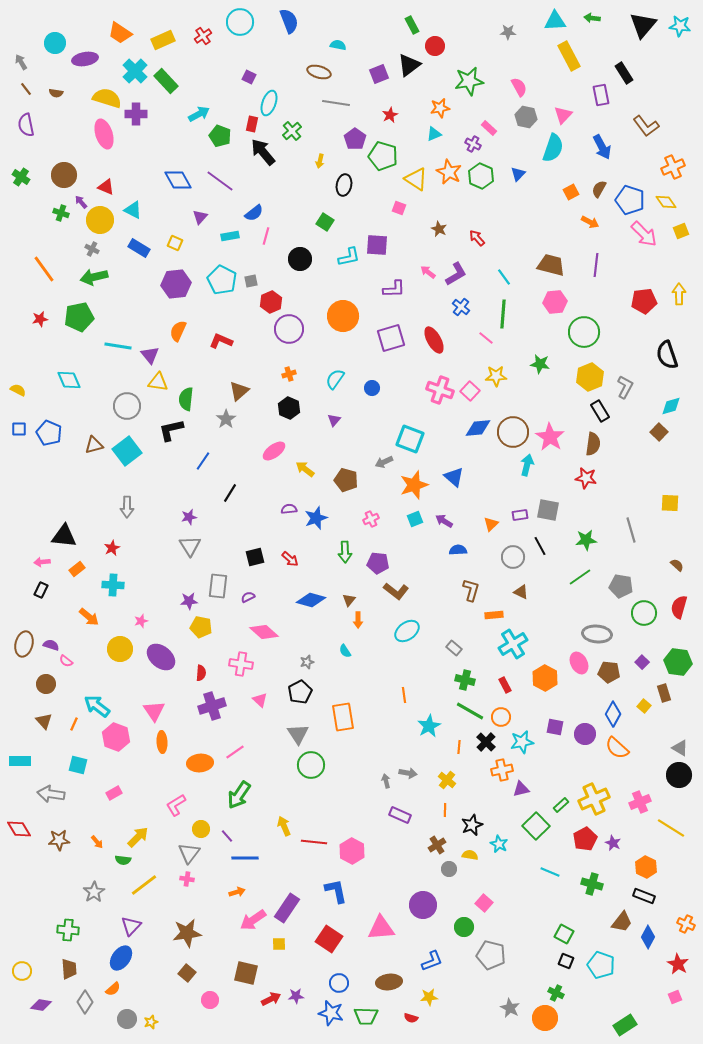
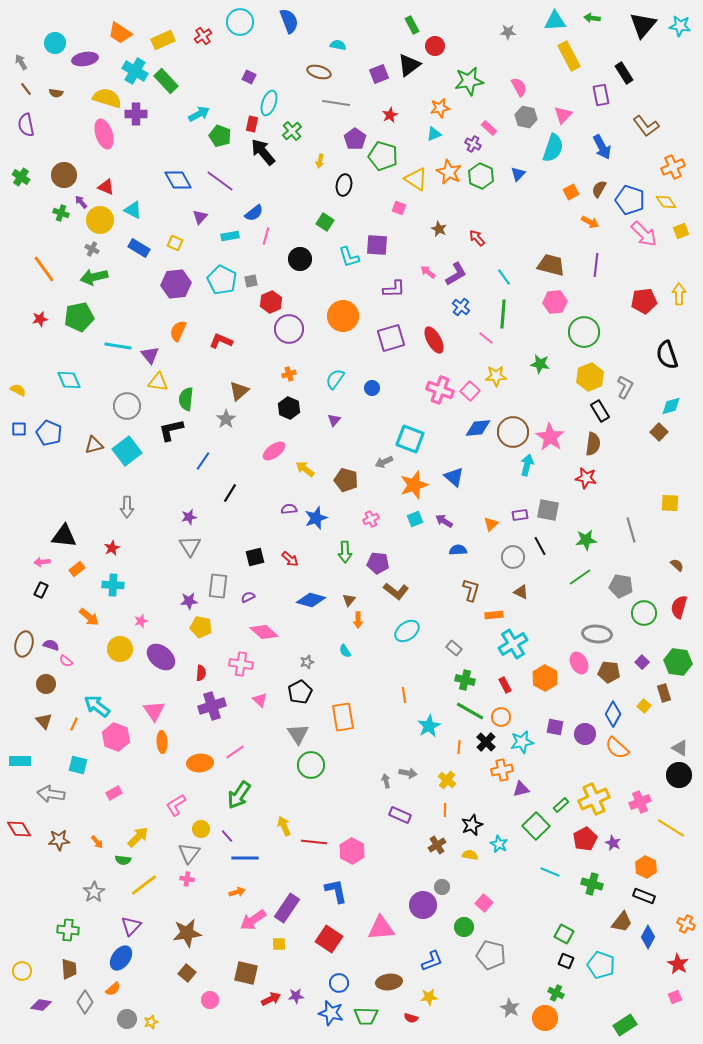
cyan cross at (135, 71): rotated 15 degrees counterclockwise
cyan L-shape at (349, 257): rotated 85 degrees clockwise
gray circle at (449, 869): moved 7 px left, 18 px down
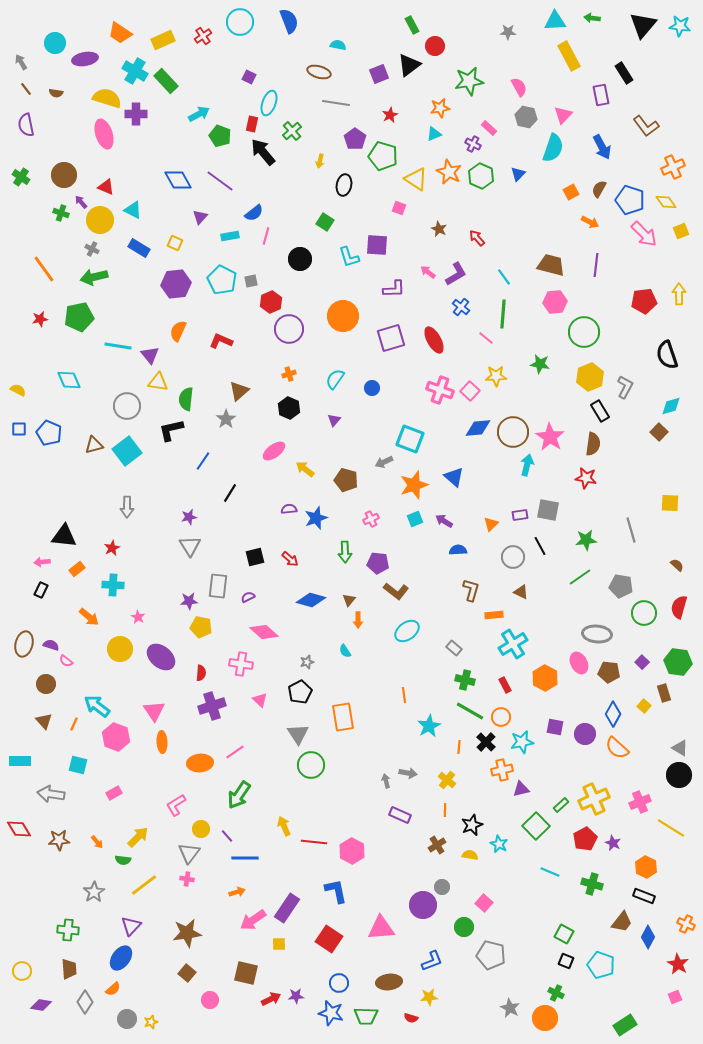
pink star at (141, 621): moved 3 px left, 4 px up; rotated 24 degrees counterclockwise
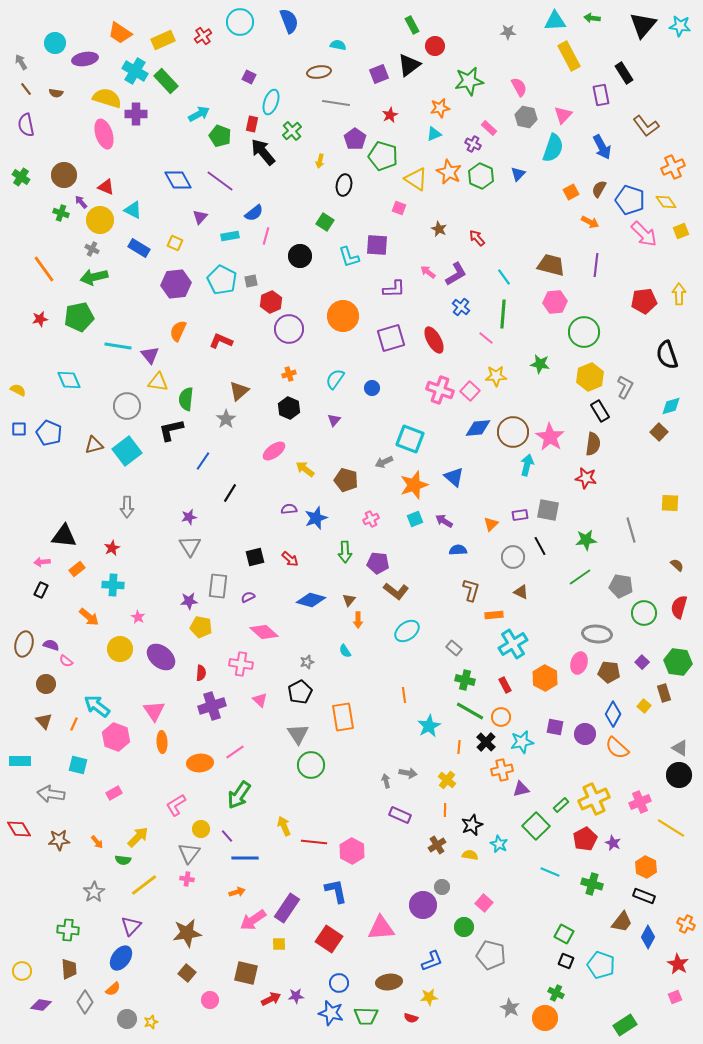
brown ellipse at (319, 72): rotated 25 degrees counterclockwise
cyan ellipse at (269, 103): moved 2 px right, 1 px up
black circle at (300, 259): moved 3 px up
pink ellipse at (579, 663): rotated 45 degrees clockwise
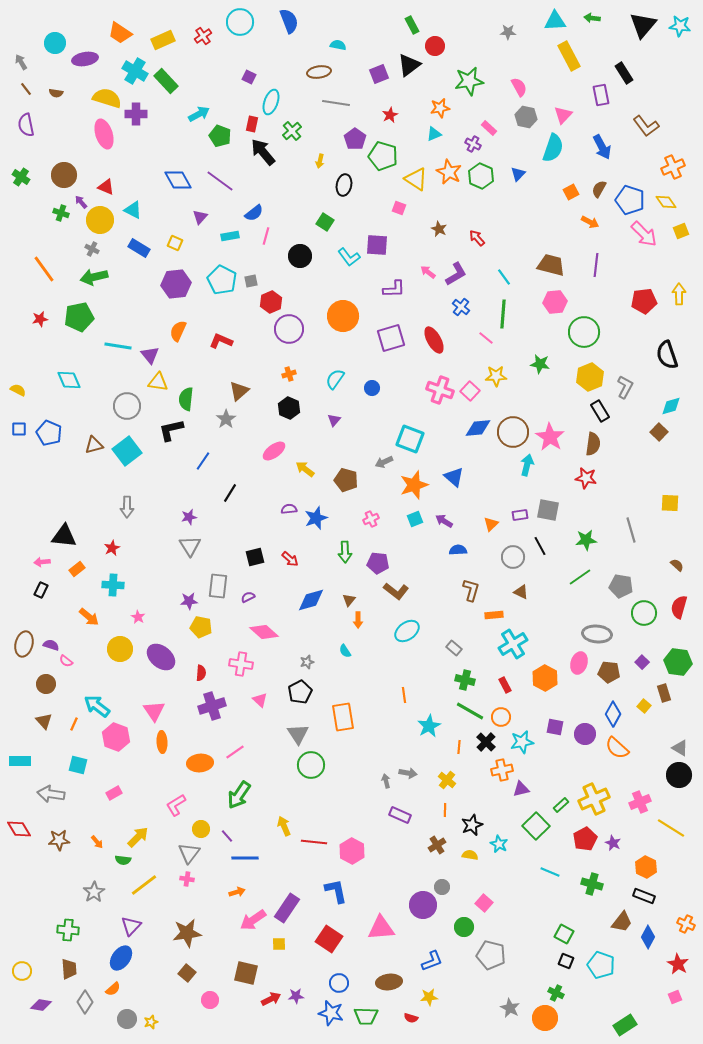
cyan L-shape at (349, 257): rotated 20 degrees counterclockwise
blue diamond at (311, 600): rotated 32 degrees counterclockwise
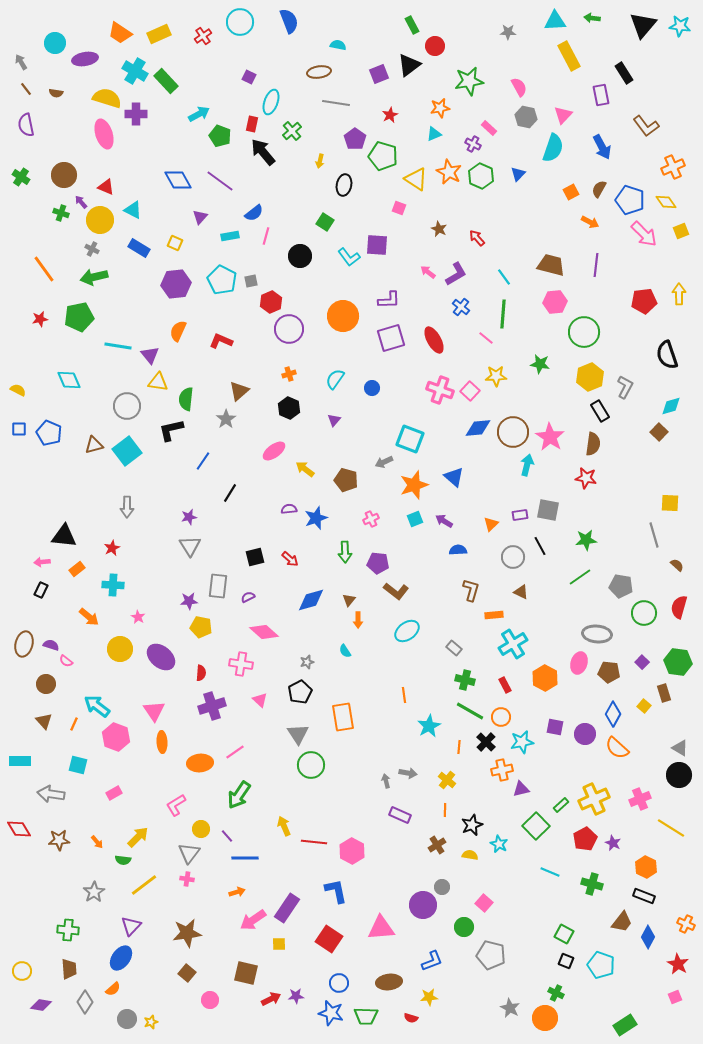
yellow rectangle at (163, 40): moved 4 px left, 6 px up
purple L-shape at (394, 289): moved 5 px left, 11 px down
gray line at (631, 530): moved 23 px right, 5 px down
pink cross at (640, 802): moved 3 px up
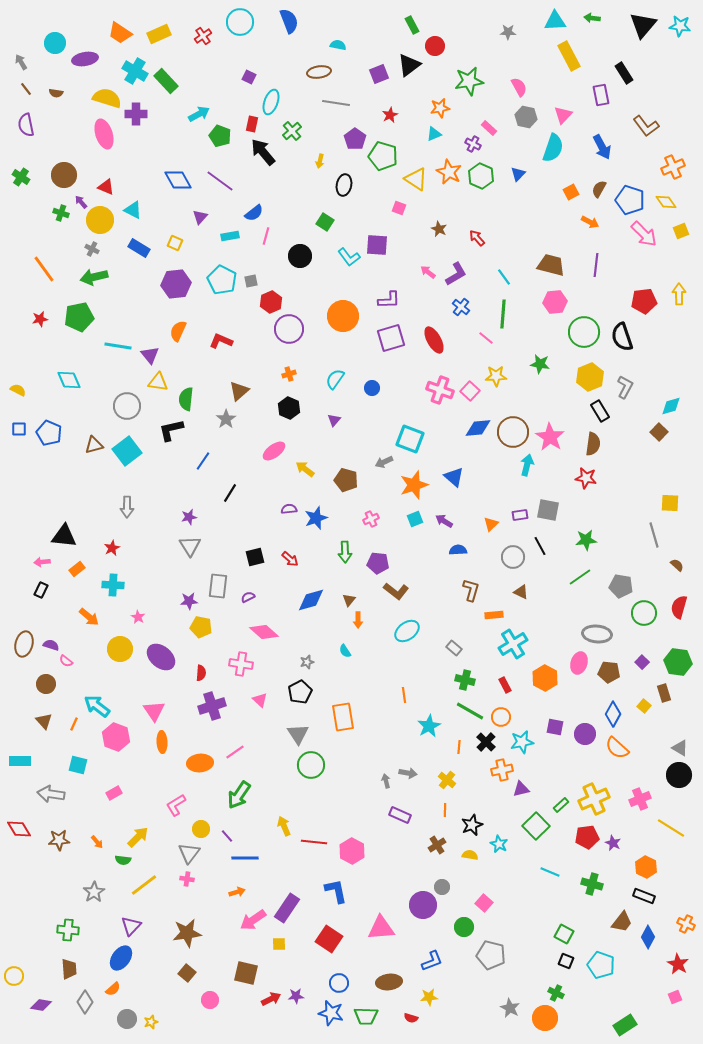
black semicircle at (667, 355): moved 45 px left, 18 px up
red pentagon at (585, 839): moved 2 px right, 2 px up; rotated 20 degrees clockwise
yellow circle at (22, 971): moved 8 px left, 5 px down
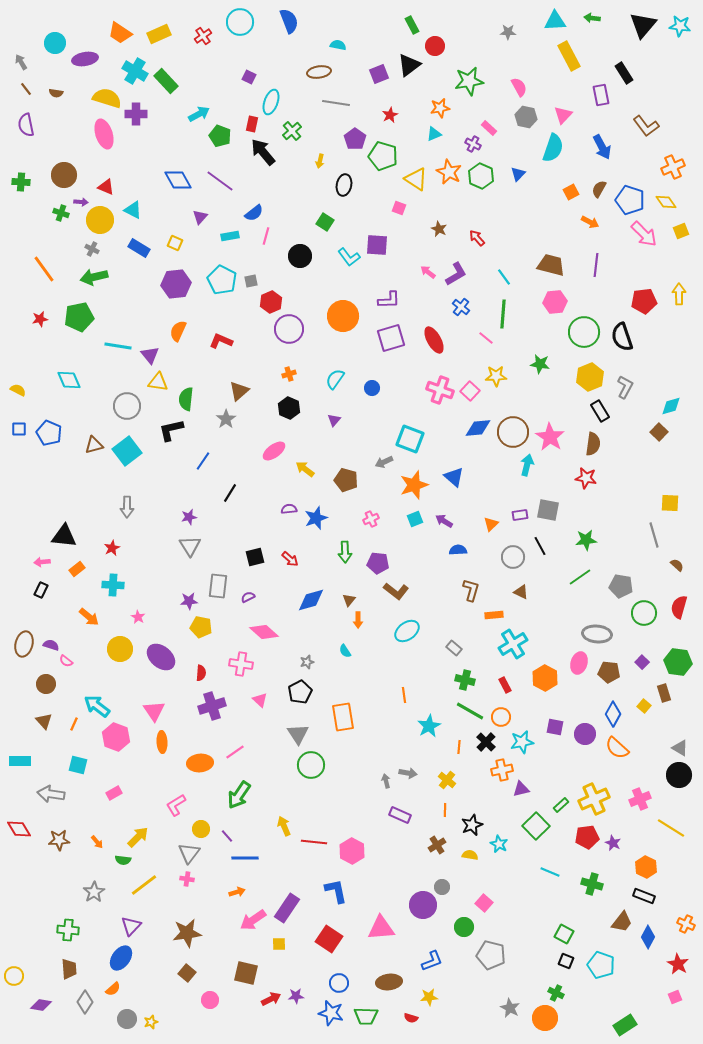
green cross at (21, 177): moved 5 px down; rotated 30 degrees counterclockwise
purple arrow at (81, 202): rotated 136 degrees clockwise
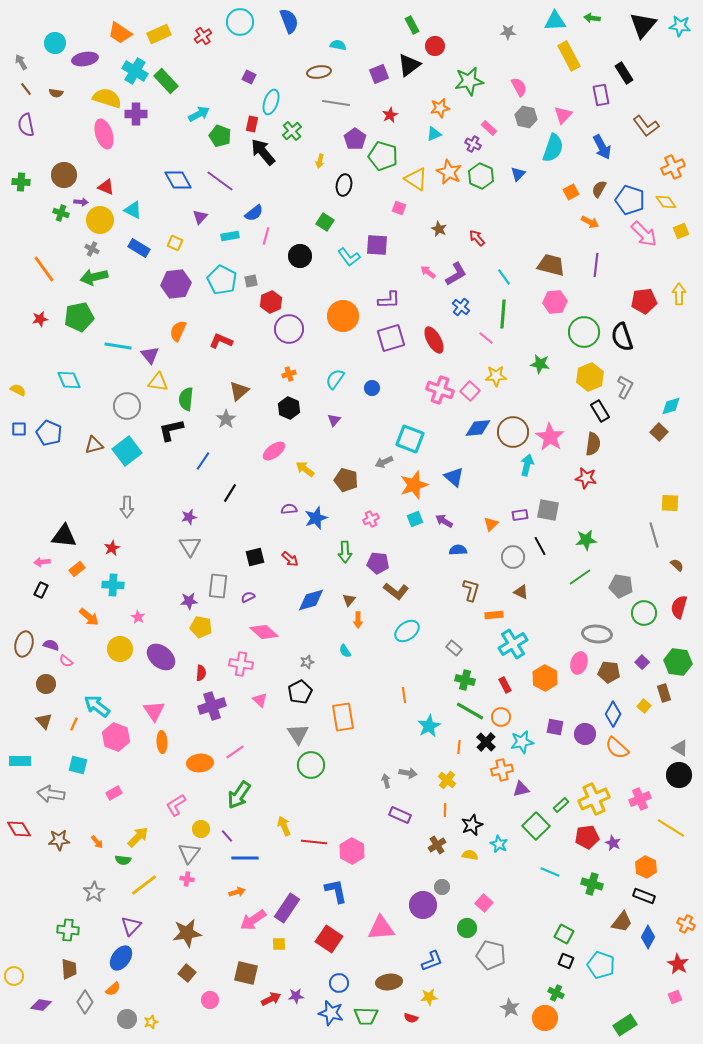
green circle at (464, 927): moved 3 px right, 1 px down
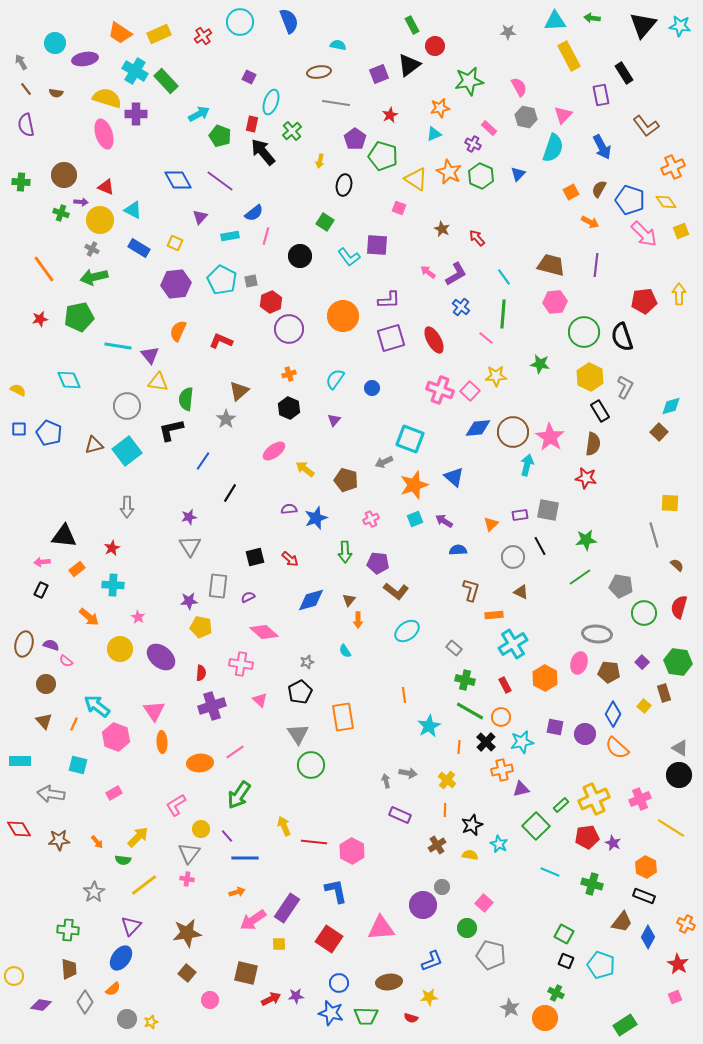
brown star at (439, 229): moved 3 px right
yellow hexagon at (590, 377): rotated 12 degrees counterclockwise
